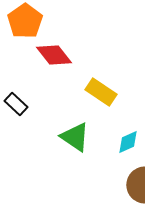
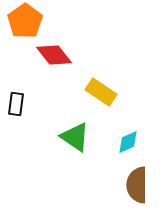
black rectangle: rotated 55 degrees clockwise
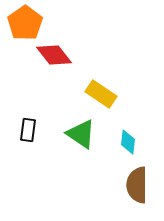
orange pentagon: moved 2 px down
yellow rectangle: moved 2 px down
black rectangle: moved 12 px right, 26 px down
green triangle: moved 6 px right, 3 px up
cyan diamond: rotated 60 degrees counterclockwise
